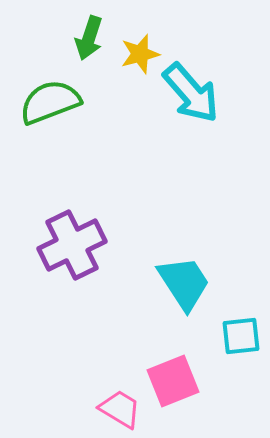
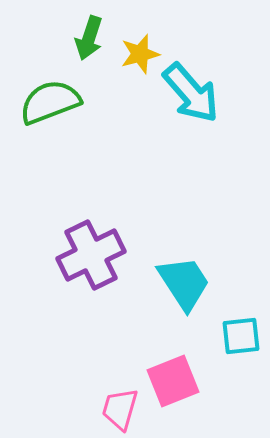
purple cross: moved 19 px right, 10 px down
pink trapezoid: rotated 105 degrees counterclockwise
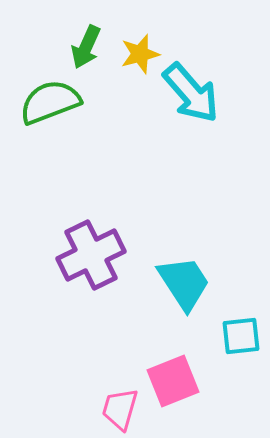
green arrow: moved 3 px left, 9 px down; rotated 6 degrees clockwise
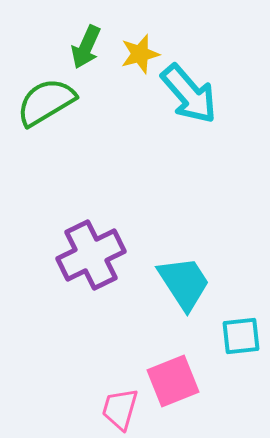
cyan arrow: moved 2 px left, 1 px down
green semicircle: moved 4 px left; rotated 10 degrees counterclockwise
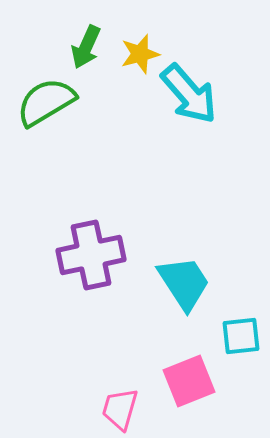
purple cross: rotated 14 degrees clockwise
pink square: moved 16 px right
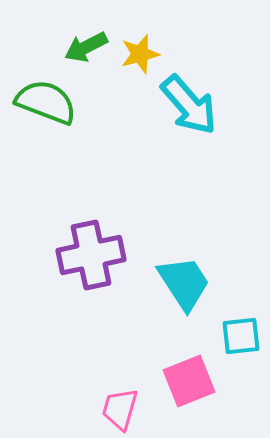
green arrow: rotated 39 degrees clockwise
cyan arrow: moved 11 px down
green semicircle: rotated 52 degrees clockwise
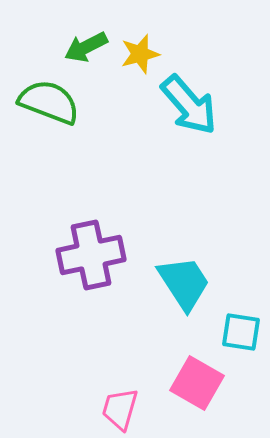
green semicircle: moved 3 px right
cyan square: moved 4 px up; rotated 15 degrees clockwise
pink square: moved 8 px right, 2 px down; rotated 38 degrees counterclockwise
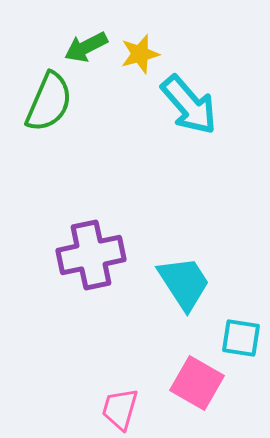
green semicircle: rotated 92 degrees clockwise
cyan square: moved 6 px down
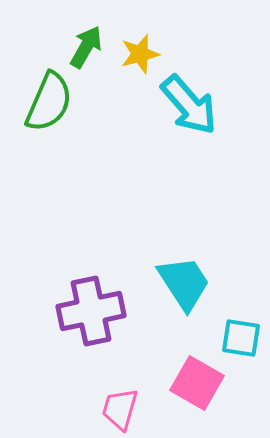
green arrow: rotated 147 degrees clockwise
purple cross: moved 56 px down
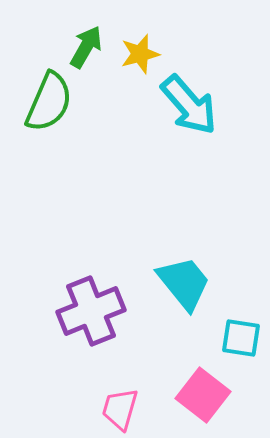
cyan trapezoid: rotated 6 degrees counterclockwise
purple cross: rotated 10 degrees counterclockwise
pink square: moved 6 px right, 12 px down; rotated 8 degrees clockwise
